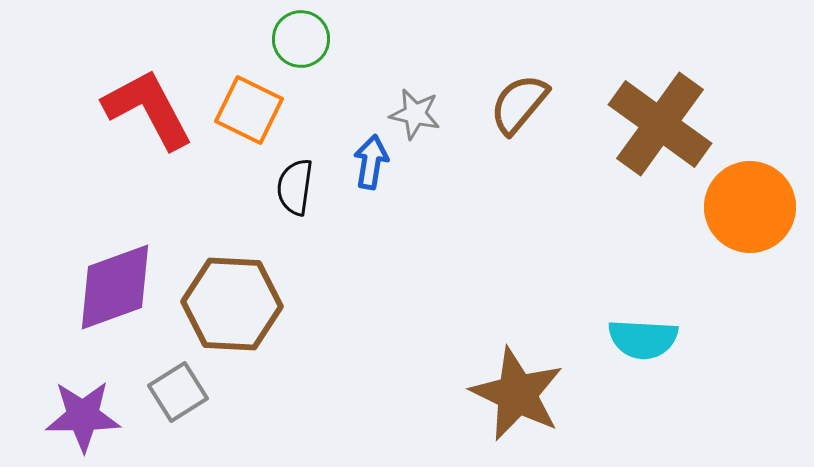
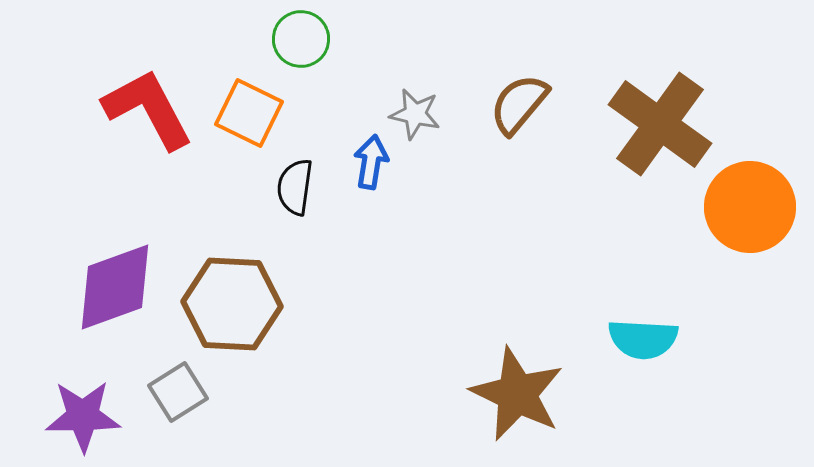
orange square: moved 3 px down
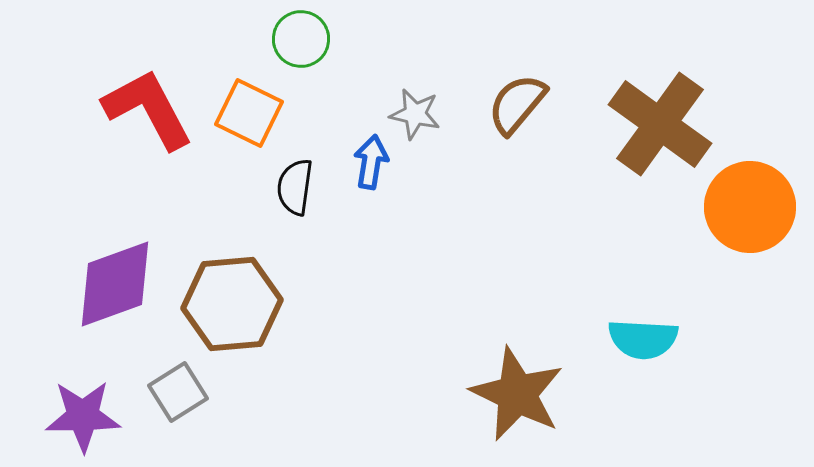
brown semicircle: moved 2 px left
purple diamond: moved 3 px up
brown hexagon: rotated 8 degrees counterclockwise
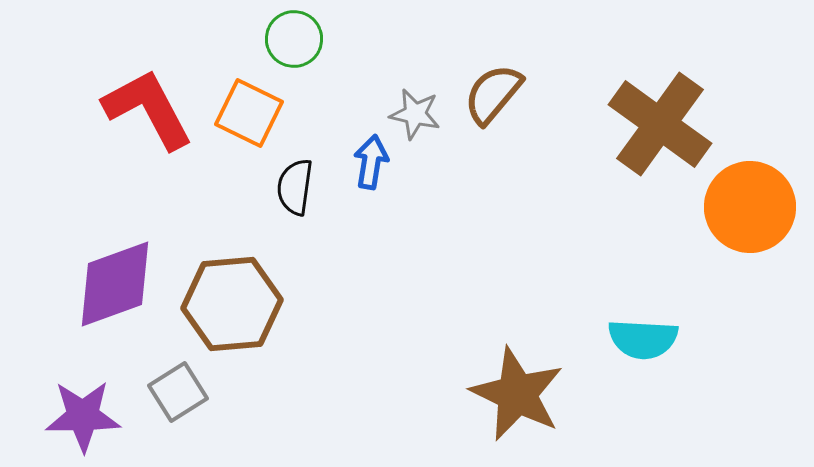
green circle: moved 7 px left
brown semicircle: moved 24 px left, 10 px up
